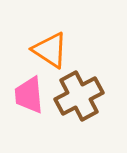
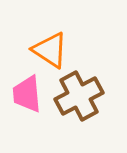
pink trapezoid: moved 2 px left, 1 px up
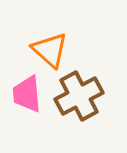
orange triangle: rotated 9 degrees clockwise
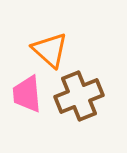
brown cross: rotated 6 degrees clockwise
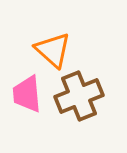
orange triangle: moved 3 px right
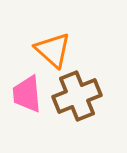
brown cross: moved 2 px left
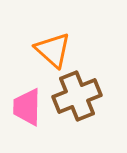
pink trapezoid: moved 13 px down; rotated 6 degrees clockwise
